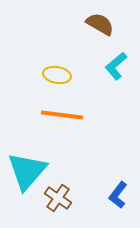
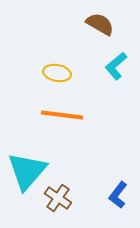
yellow ellipse: moved 2 px up
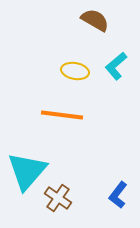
brown semicircle: moved 5 px left, 4 px up
yellow ellipse: moved 18 px right, 2 px up
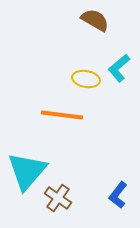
cyan L-shape: moved 3 px right, 2 px down
yellow ellipse: moved 11 px right, 8 px down
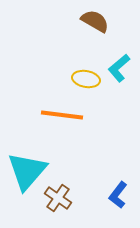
brown semicircle: moved 1 px down
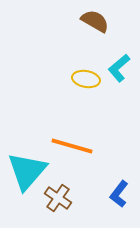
orange line: moved 10 px right, 31 px down; rotated 9 degrees clockwise
blue L-shape: moved 1 px right, 1 px up
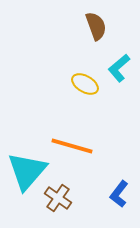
brown semicircle: moved 1 px right, 5 px down; rotated 40 degrees clockwise
yellow ellipse: moved 1 px left, 5 px down; rotated 20 degrees clockwise
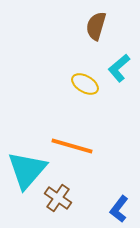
brown semicircle: rotated 144 degrees counterclockwise
cyan triangle: moved 1 px up
blue L-shape: moved 15 px down
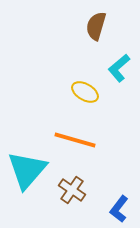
yellow ellipse: moved 8 px down
orange line: moved 3 px right, 6 px up
brown cross: moved 14 px right, 8 px up
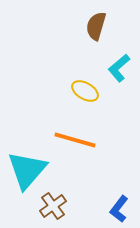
yellow ellipse: moved 1 px up
brown cross: moved 19 px left, 16 px down; rotated 20 degrees clockwise
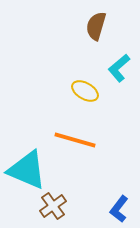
cyan triangle: rotated 48 degrees counterclockwise
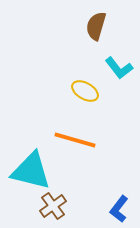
cyan L-shape: rotated 88 degrees counterclockwise
cyan triangle: moved 4 px right, 1 px down; rotated 9 degrees counterclockwise
